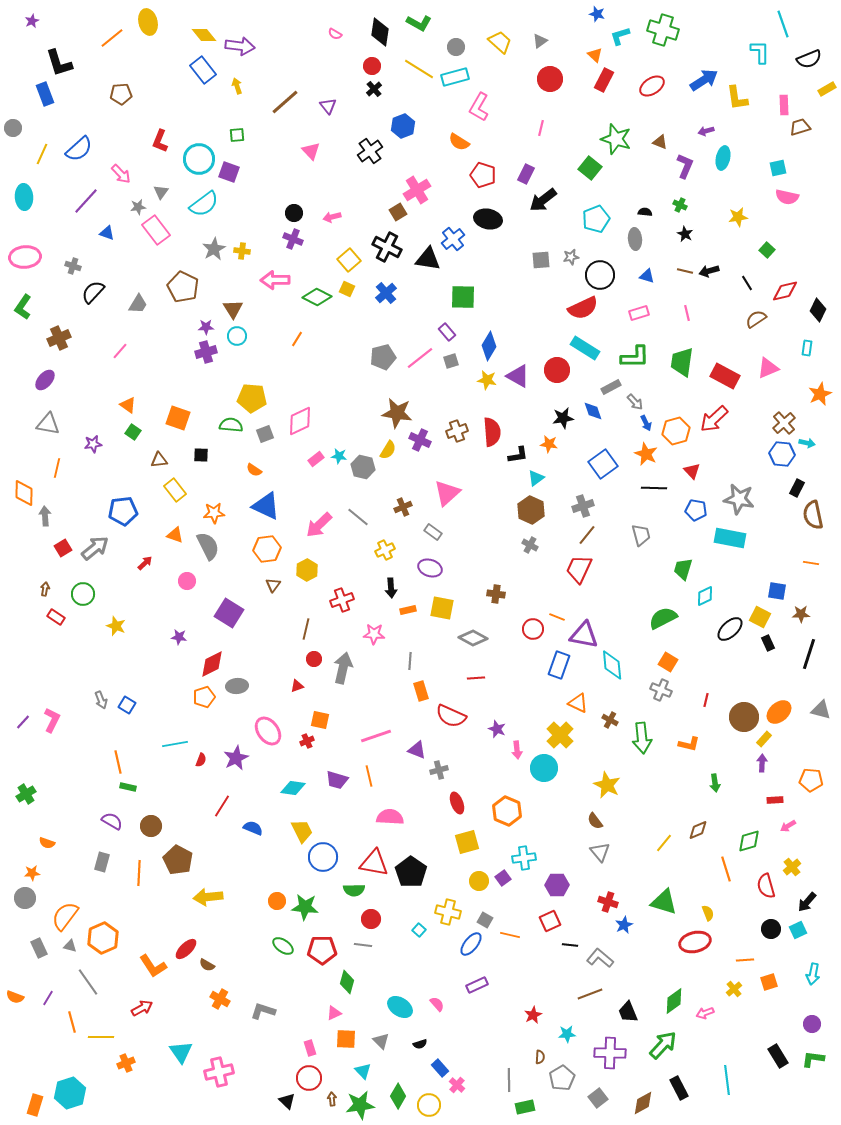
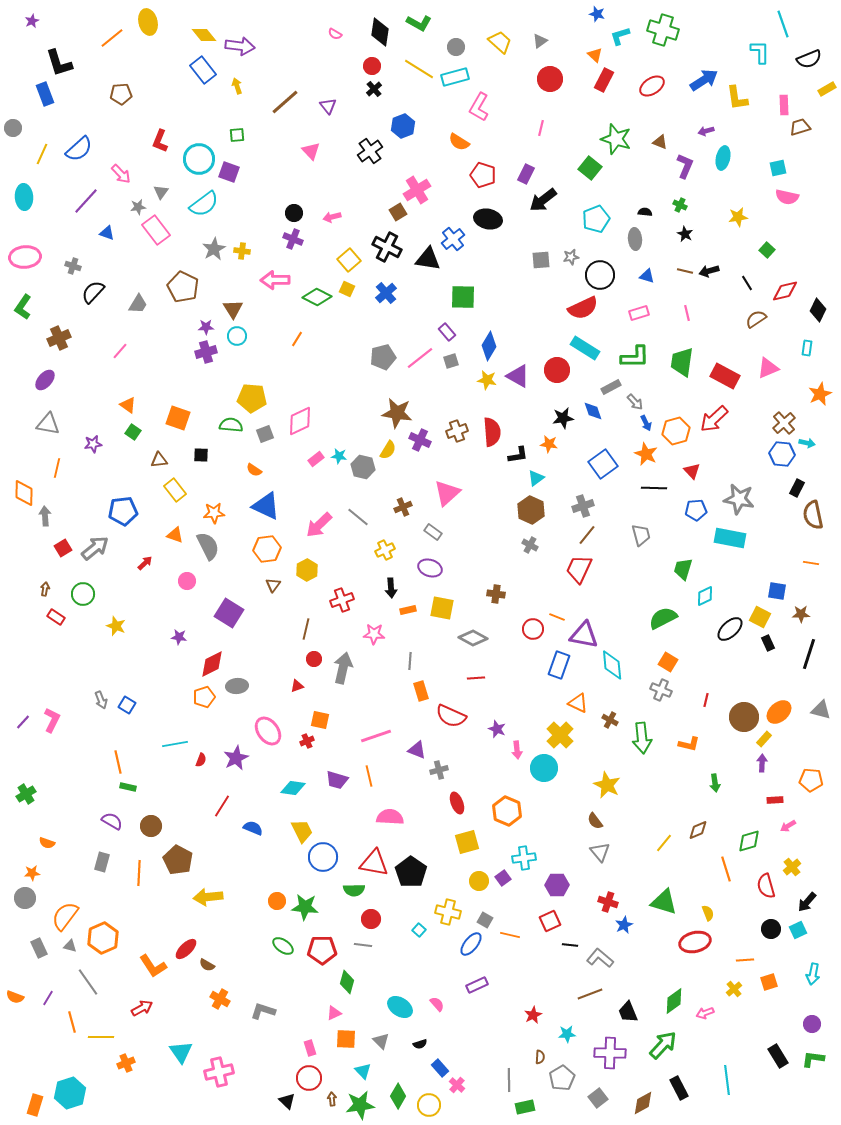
blue pentagon at (696, 510): rotated 15 degrees counterclockwise
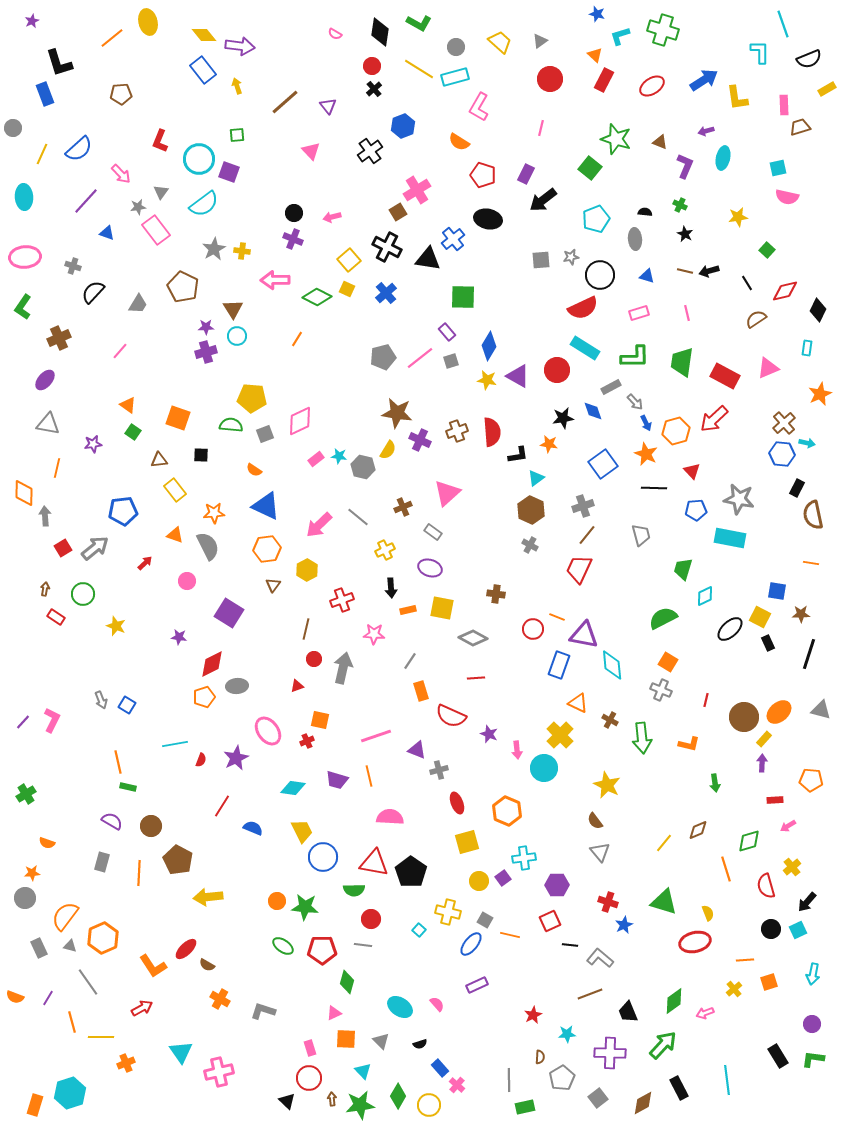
gray line at (410, 661): rotated 30 degrees clockwise
purple star at (497, 729): moved 8 px left, 5 px down
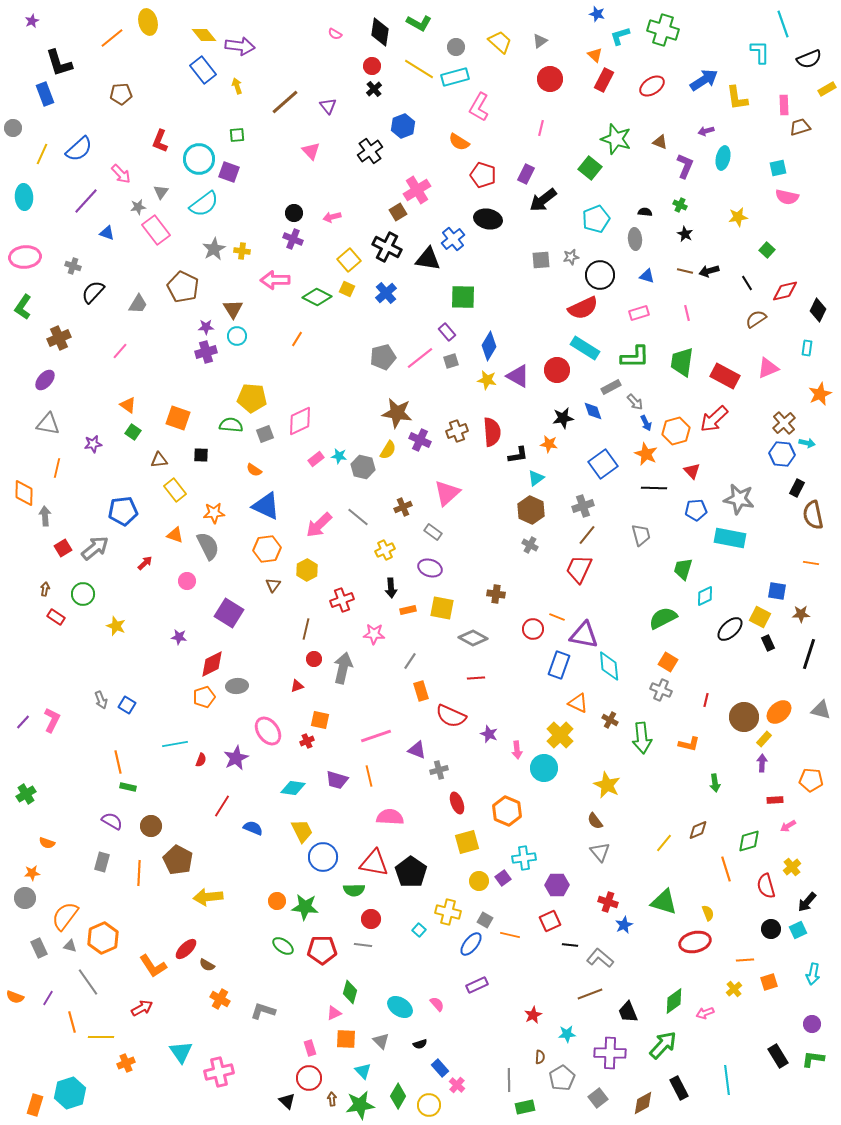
cyan diamond at (612, 665): moved 3 px left, 1 px down
green diamond at (347, 982): moved 3 px right, 10 px down
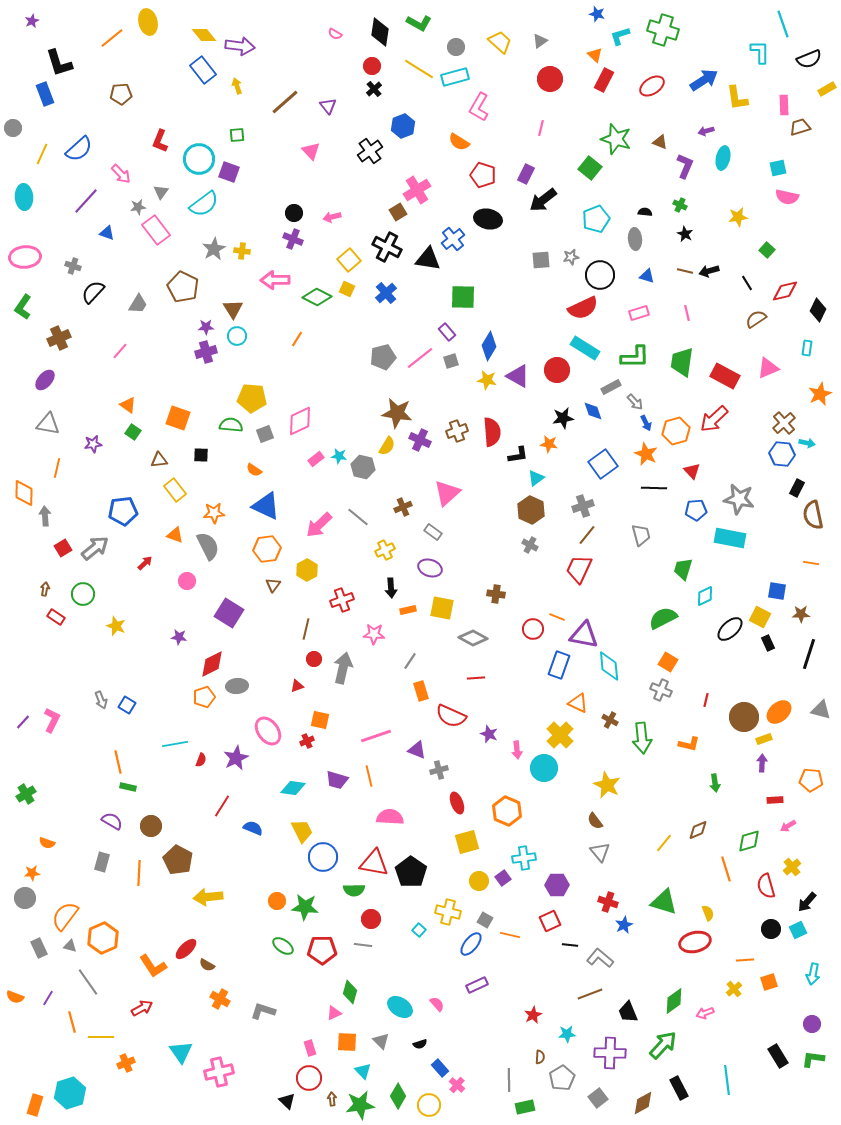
yellow semicircle at (388, 450): moved 1 px left, 4 px up
yellow rectangle at (764, 739): rotated 28 degrees clockwise
orange square at (346, 1039): moved 1 px right, 3 px down
